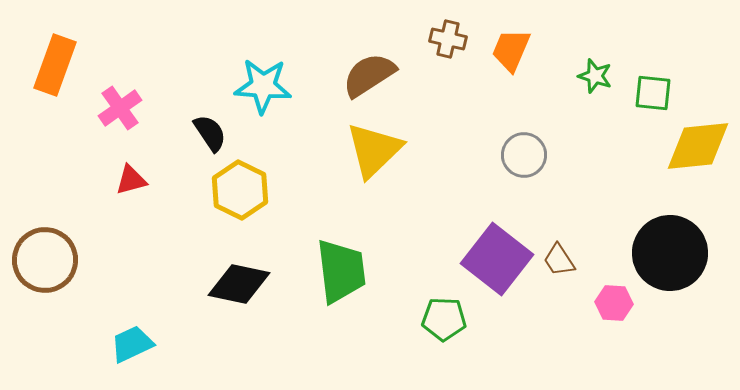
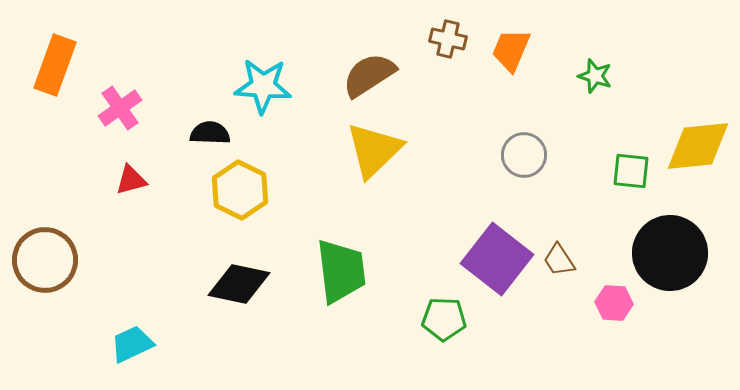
green square: moved 22 px left, 78 px down
black semicircle: rotated 54 degrees counterclockwise
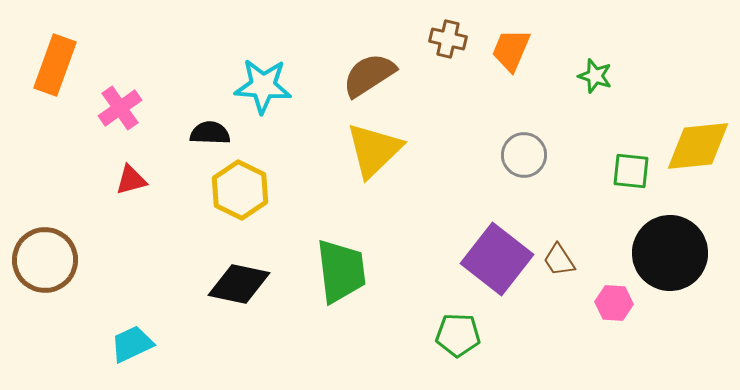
green pentagon: moved 14 px right, 16 px down
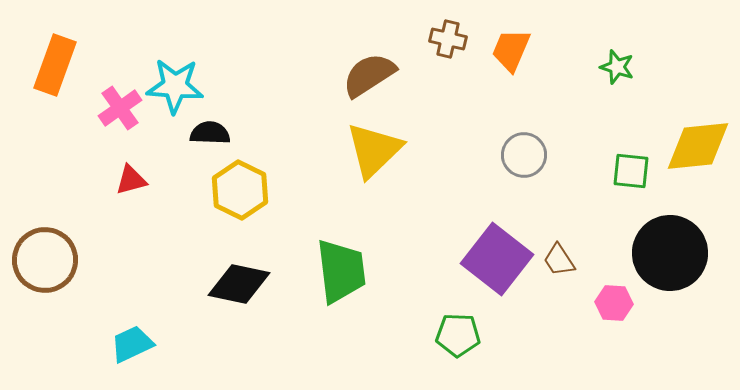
green star: moved 22 px right, 9 px up
cyan star: moved 88 px left
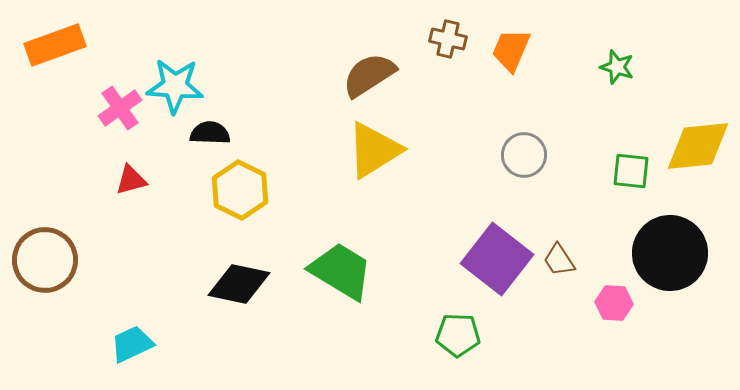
orange rectangle: moved 20 px up; rotated 50 degrees clockwise
yellow triangle: rotated 12 degrees clockwise
green trapezoid: rotated 52 degrees counterclockwise
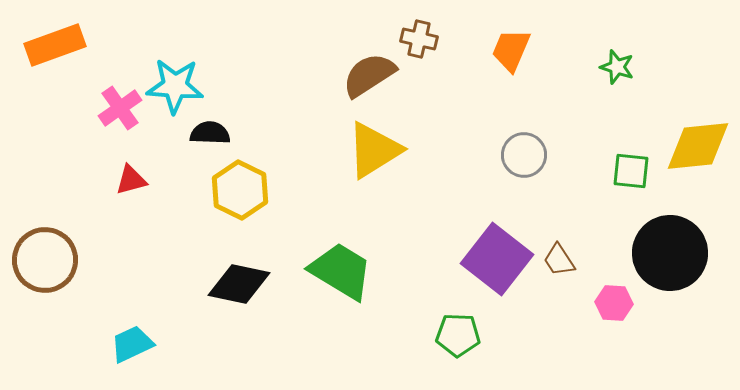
brown cross: moved 29 px left
